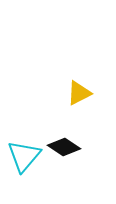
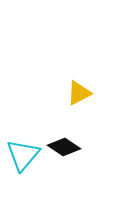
cyan triangle: moved 1 px left, 1 px up
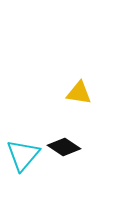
yellow triangle: rotated 36 degrees clockwise
